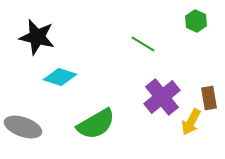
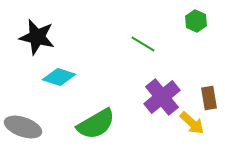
cyan diamond: moved 1 px left
yellow arrow: moved 1 px right, 1 px down; rotated 76 degrees counterclockwise
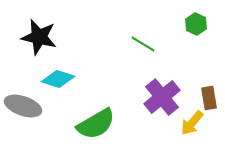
green hexagon: moved 3 px down
black star: moved 2 px right
cyan diamond: moved 1 px left, 2 px down
yellow arrow: rotated 88 degrees clockwise
gray ellipse: moved 21 px up
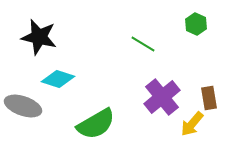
yellow arrow: moved 1 px down
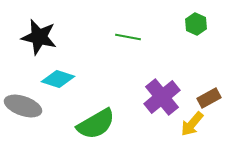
green line: moved 15 px left, 7 px up; rotated 20 degrees counterclockwise
brown rectangle: rotated 70 degrees clockwise
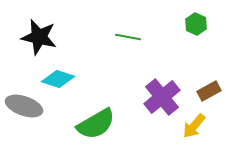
brown rectangle: moved 7 px up
gray ellipse: moved 1 px right
yellow arrow: moved 2 px right, 2 px down
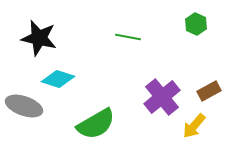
black star: moved 1 px down
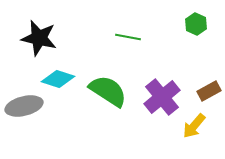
gray ellipse: rotated 33 degrees counterclockwise
green semicircle: moved 12 px right, 33 px up; rotated 117 degrees counterclockwise
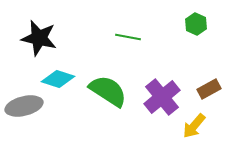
brown rectangle: moved 2 px up
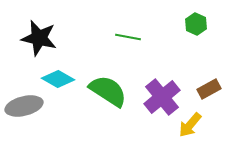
cyan diamond: rotated 12 degrees clockwise
yellow arrow: moved 4 px left, 1 px up
